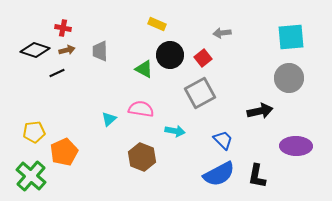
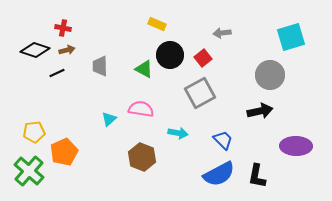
cyan square: rotated 12 degrees counterclockwise
gray trapezoid: moved 15 px down
gray circle: moved 19 px left, 3 px up
cyan arrow: moved 3 px right, 2 px down
green cross: moved 2 px left, 5 px up
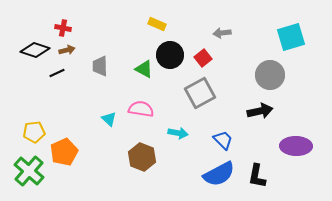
cyan triangle: rotated 35 degrees counterclockwise
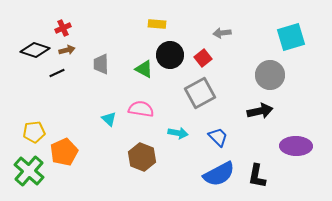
yellow rectangle: rotated 18 degrees counterclockwise
red cross: rotated 35 degrees counterclockwise
gray trapezoid: moved 1 px right, 2 px up
blue trapezoid: moved 5 px left, 3 px up
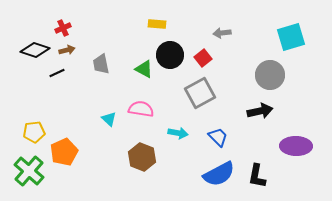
gray trapezoid: rotated 10 degrees counterclockwise
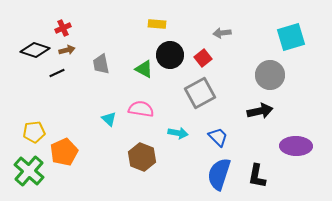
blue semicircle: rotated 136 degrees clockwise
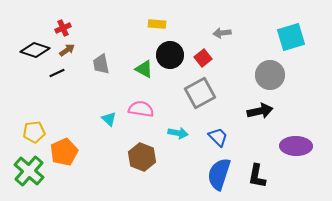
brown arrow: rotated 21 degrees counterclockwise
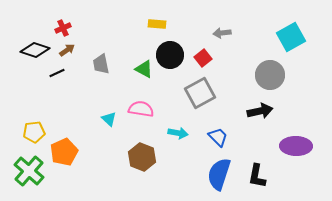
cyan square: rotated 12 degrees counterclockwise
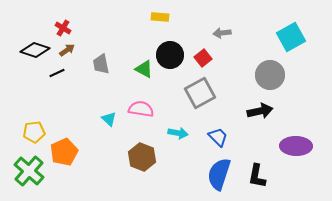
yellow rectangle: moved 3 px right, 7 px up
red cross: rotated 35 degrees counterclockwise
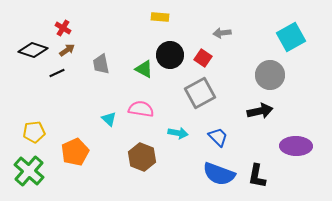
black diamond: moved 2 px left
red square: rotated 18 degrees counterclockwise
orange pentagon: moved 11 px right
blue semicircle: rotated 88 degrees counterclockwise
